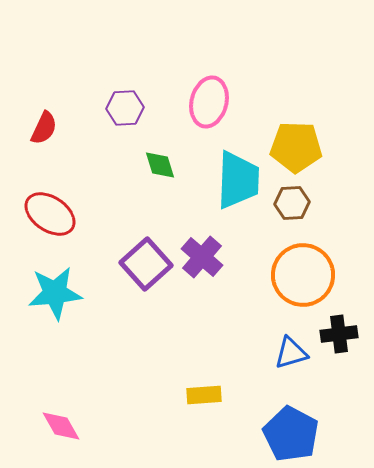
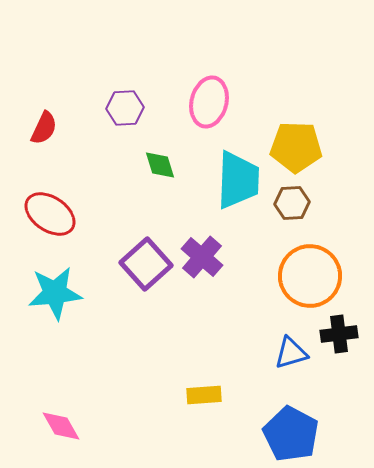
orange circle: moved 7 px right, 1 px down
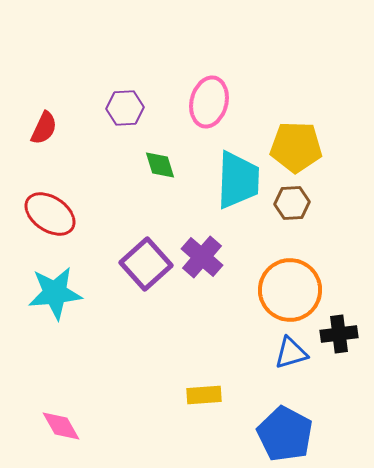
orange circle: moved 20 px left, 14 px down
blue pentagon: moved 6 px left
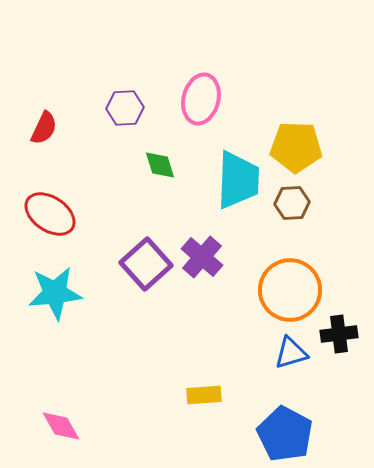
pink ellipse: moved 8 px left, 3 px up
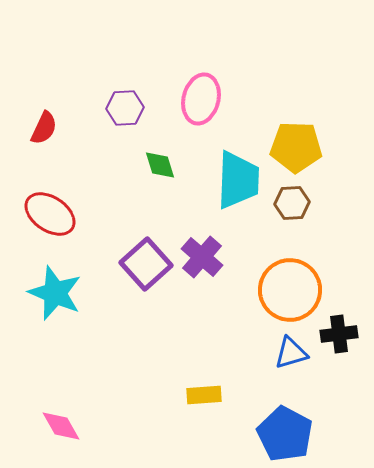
cyan star: rotated 28 degrees clockwise
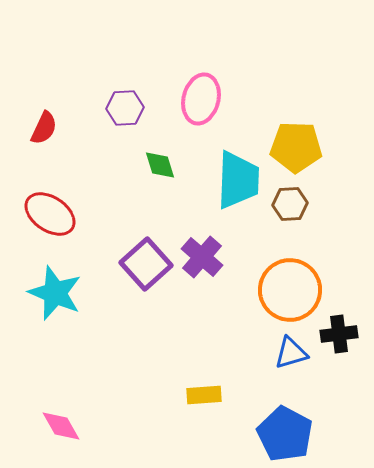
brown hexagon: moved 2 px left, 1 px down
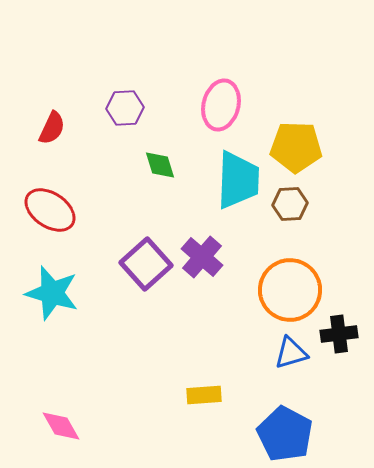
pink ellipse: moved 20 px right, 6 px down
red semicircle: moved 8 px right
red ellipse: moved 4 px up
cyan star: moved 3 px left; rotated 6 degrees counterclockwise
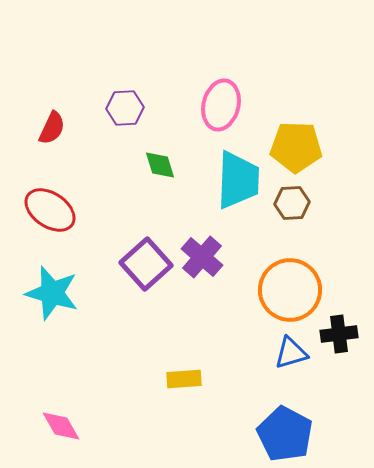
brown hexagon: moved 2 px right, 1 px up
yellow rectangle: moved 20 px left, 16 px up
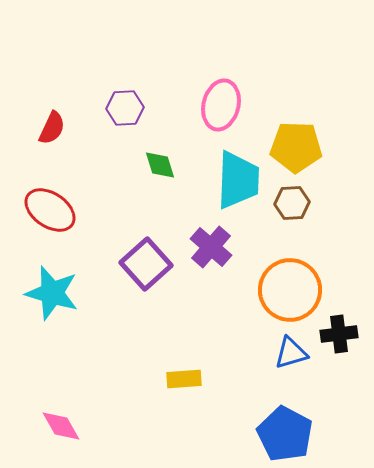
purple cross: moved 9 px right, 10 px up
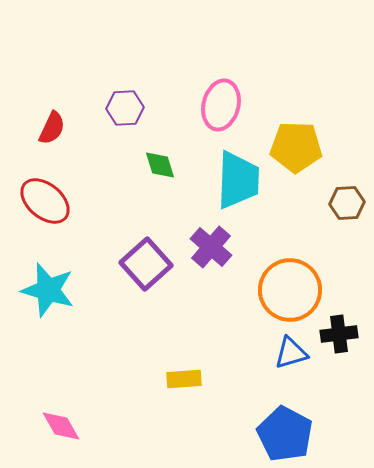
brown hexagon: moved 55 px right
red ellipse: moved 5 px left, 9 px up; rotated 6 degrees clockwise
cyan star: moved 4 px left, 3 px up
